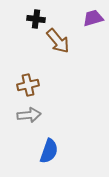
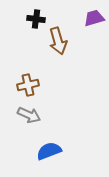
purple trapezoid: moved 1 px right
brown arrow: rotated 24 degrees clockwise
gray arrow: rotated 30 degrees clockwise
blue semicircle: rotated 130 degrees counterclockwise
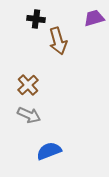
brown cross: rotated 30 degrees counterclockwise
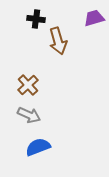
blue semicircle: moved 11 px left, 4 px up
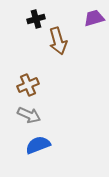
black cross: rotated 24 degrees counterclockwise
brown cross: rotated 20 degrees clockwise
blue semicircle: moved 2 px up
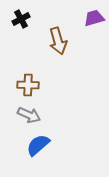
black cross: moved 15 px left; rotated 12 degrees counterclockwise
brown cross: rotated 25 degrees clockwise
blue semicircle: rotated 20 degrees counterclockwise
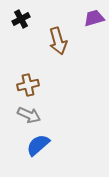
brown cross: rotated 15 degrees counterclockwise
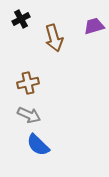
purple trapezoid: moved 8 px down
brown arrow: moved 4 px left, 3 px up
brown cross: moved 2 px up
blue semicircle: rotated 95 degrees counterclockwise
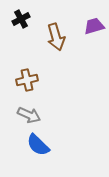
brown arrow: moved 2 px right, 1 px up
brown cross: moved 1 px left, 3 px up
